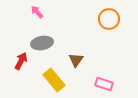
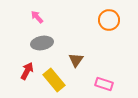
pink arrow: moved 5 px down
orange circle: moved 1 px down
red arrow: moved 6 px right, 10 px down
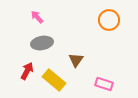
yellow rectangle: rotated 10 degrees counterclockwise
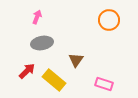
pink arrow: rotated 64 degrees clockwise
red arrow: rotated 18 degrees clockwise
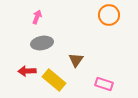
orange circle: moved 5 px up
red arrow: rotated 138 degrees counterclockwise
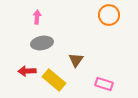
pink arrow: rotated 16 degrees counterclockwise
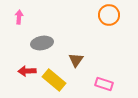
pink arrow: moved 18 px left
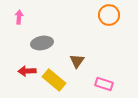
brown triangle: moved 1 px right, 1 px down
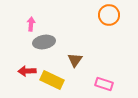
pink arrow: moved 12 px right, 7 px down
gray ellipse: moved 2 px right, 1 px up
brown triangle: moved 2 px left, 1 px up
yellow rectangle: moved 2 px left; rotated 15 degrees counterclockwise
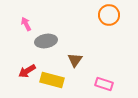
pink arrow: moved 5 px left; rotated 32 degrees counterclockwise
gray ellipse: moved 2 px right, 1 px up
red arrow: rotated 30 degrees counterclockwise
yellow rectangle: rotated 10 degrees counterclockwise
